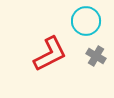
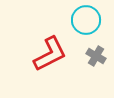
cyan circle: moved 1 px up
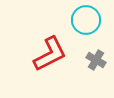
gray cross: moved 4 px down
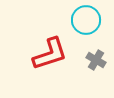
red L-shape: rotated 9 degrees clockwise
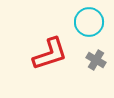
cyan circle: moved 3 px right, 2 px down
